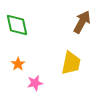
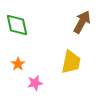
yellow trapezoid: moved 1 px up
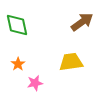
brown arrow: rotated 25 degrees clockwise
yellow trapezoid: rotated 110 degrees counterclockwise
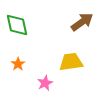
pink star: moved 10 px right; rotated 14 degrees counterclockwise
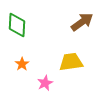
green diamond: rotated 15 degrees clockwise
orange star: moved 4 px right
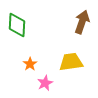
brown arrow: rotated 35 degrees counterclockwise
orange star: moved 8 px right
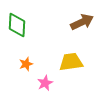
brown arrow: rotated 45 degrees clockwise
orange star: moved 4 px left; rotated 16 degrees clockwise
